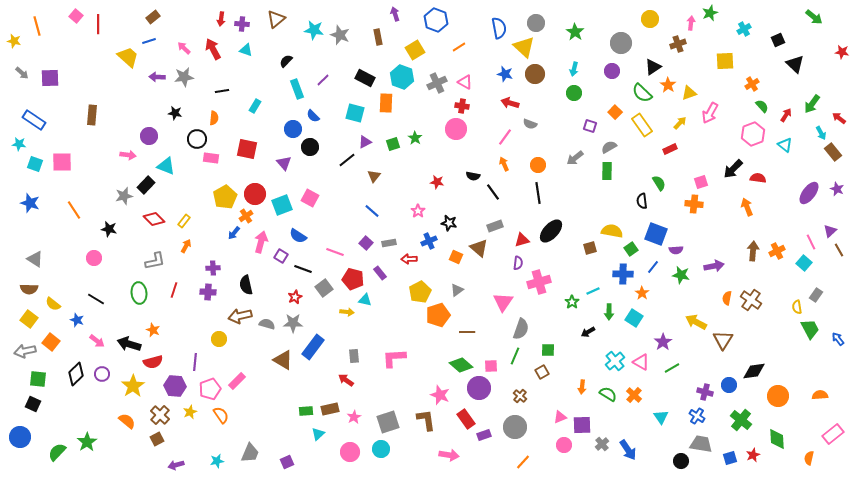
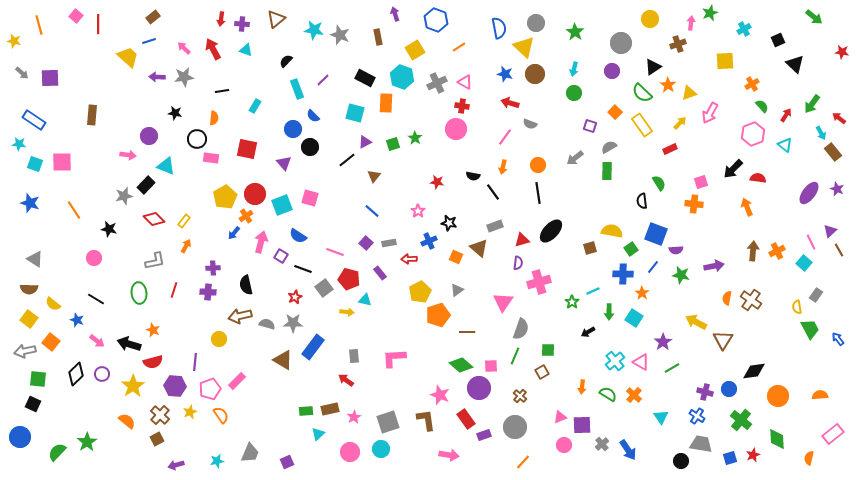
orange line at (37, 26): moved 2 px right, 1 px up
orange arrow at (504, 164): moved 1 px left, 3 px down; rotated 144 degrees counterclockwise
pink square at (310, 198): rotated 12 degrees counterclockwise
red pentagon at (353, 279): moved 4 px left
blue circle at (729, 385): moved 4 px down
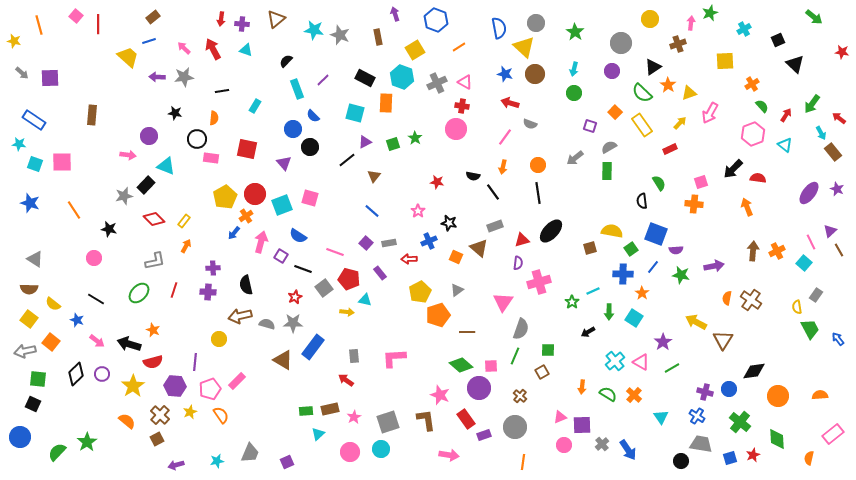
green ellipse at (139, 293): rotated 50 degrees clockwise
green cross at (741, 420): moved 1 px left, 2 px down
orange line at (523, 462): rotated 35 degrees counterclockwise
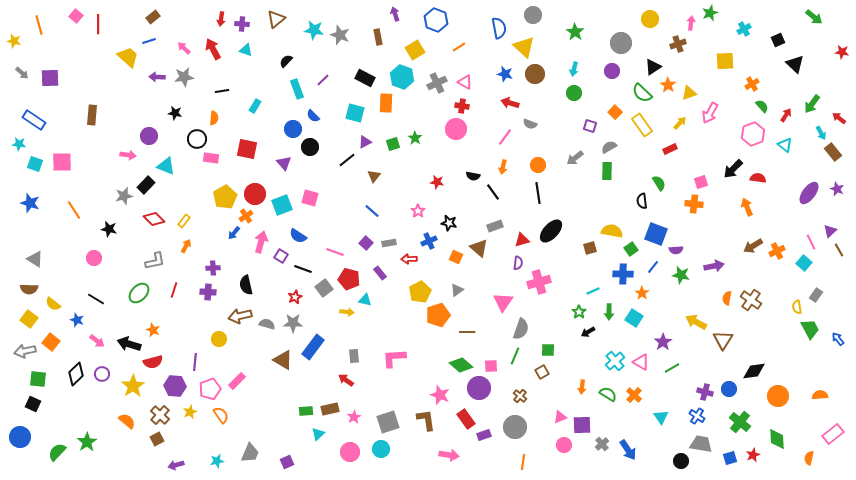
gray circle at (536, 23): moved 3 px left, 8 px up
brown arrow at (753, 251): moved 5 px up; rotated 126 degrees counterclockwise
green star at (572, 302): moved 7 px right, 10 px down
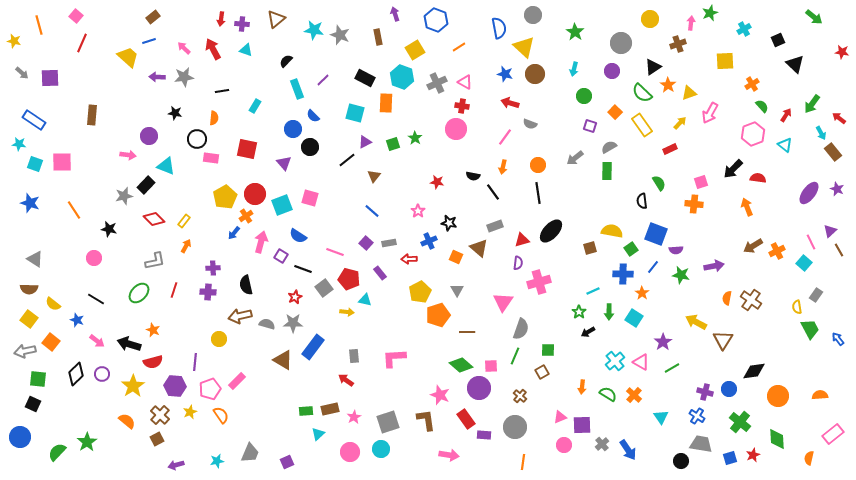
red line at (98, 24): moved 16 px left, 19 px down; rotated 24 degrees clockwise
green circle at (574, 93): moved 10 px right, 3 px down
gray triangle at (457, 290): rotated 24 degrees counterclockwise
purple rectangle at (484, 435): rotated 24 degrees clockwise
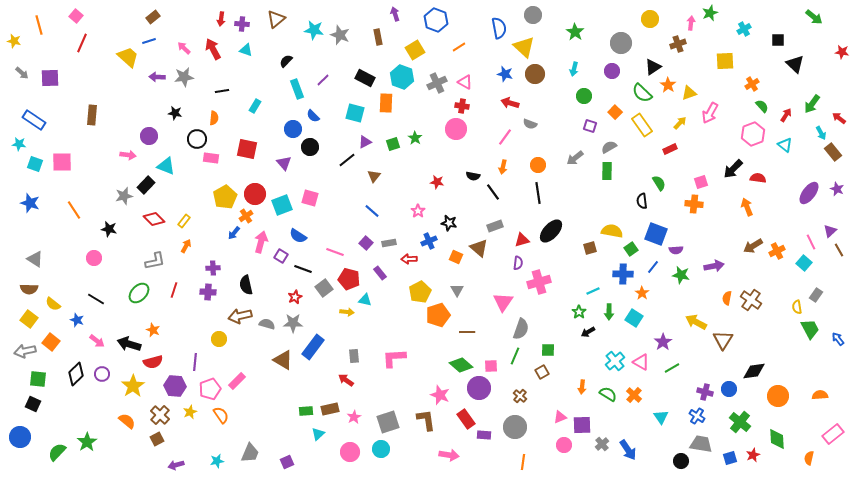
black square at (778, 40): rotated 24 degrees clockwise
